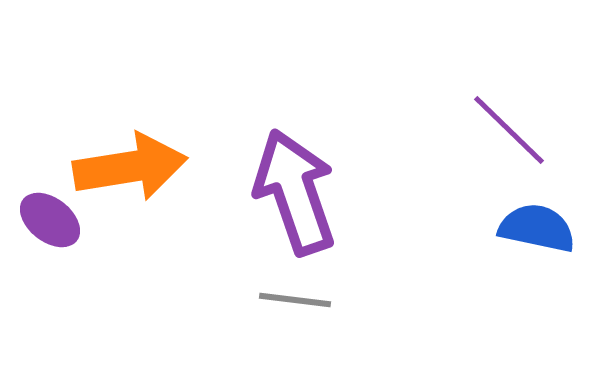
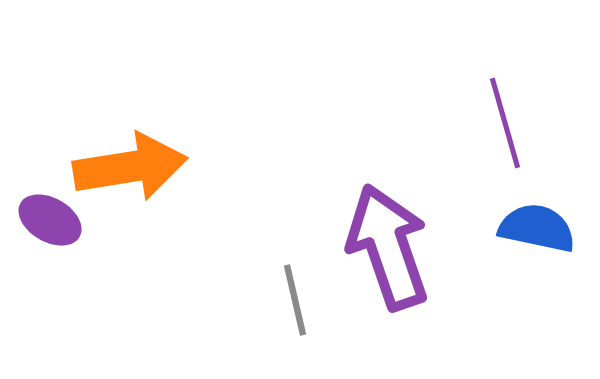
purple line: moved 4 px left, 7 px up; rotated 30 degrees clockwise
purple arrow: moved 93 px right, 55 px down
purple ellipse: rotated 8 degrees counterclockwise
gray line: rotated 70 degrees clockwise
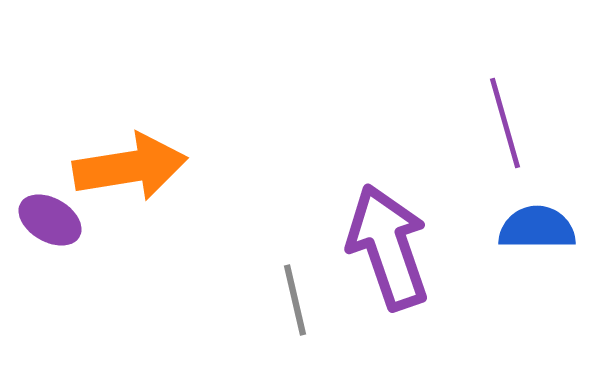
blue semicircle: rotated 12 degrees counterclockwise
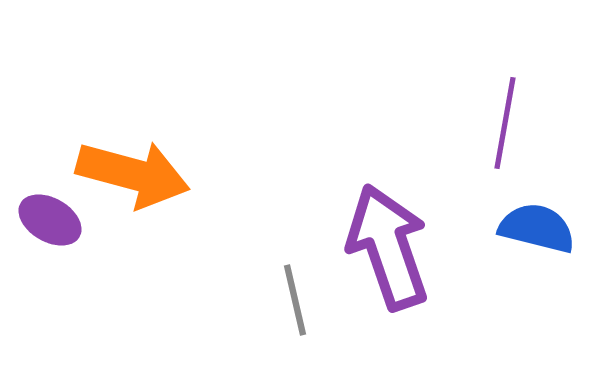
purple line: rotated 26 degrees clockwise
orange arrow: moved 3 px right, 7 px down; rotated 24 degrees clockwise
blue semicircle: rotated 14 degrees clockwise
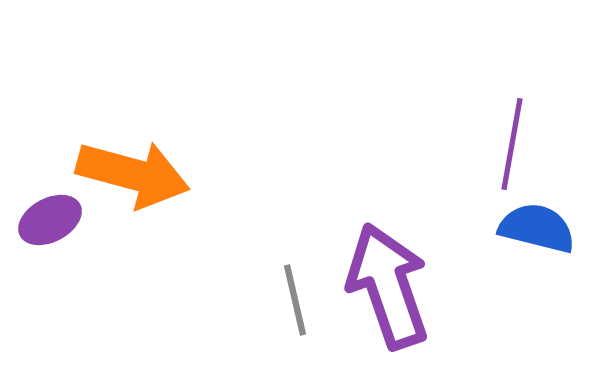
purple line: moved 7 px right, 21 px down
purple ellipse: rotated 58 degrees counterclockwise
purple arrow: moved 39 px down
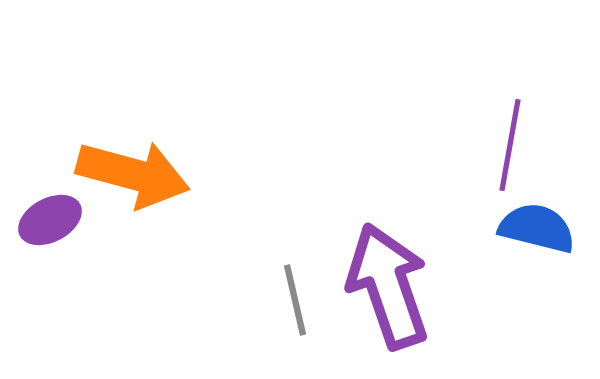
purple line: moved 2 px left, 1 px down
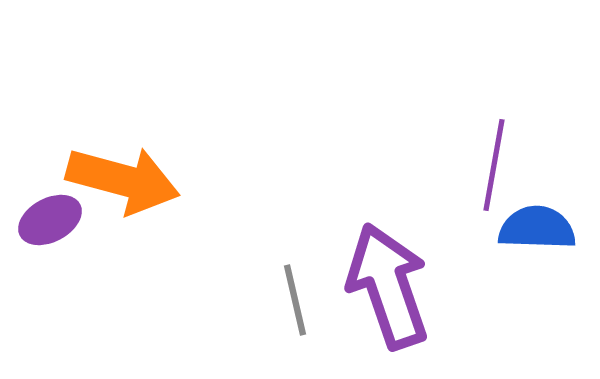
purple line: moved 16 px left, 20 px down
orange arrow: moved 10 px left, 6 px down
blue semicircle: rotated 12 degrees counterclockwise
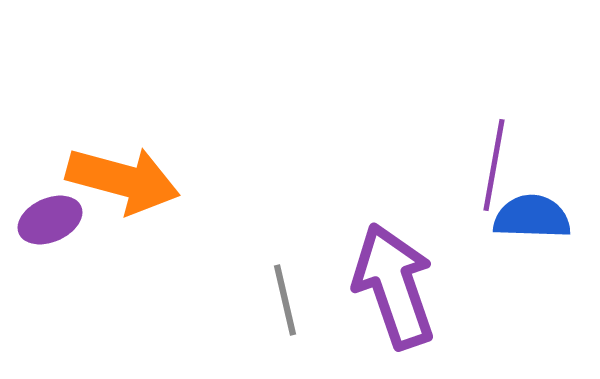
purple ellipse: rotated 4 degrees clockwise
blue semicircle: moved 5 px left, 11 px up
purple arrow: moved 6 px right
gray line: moved 10 px left
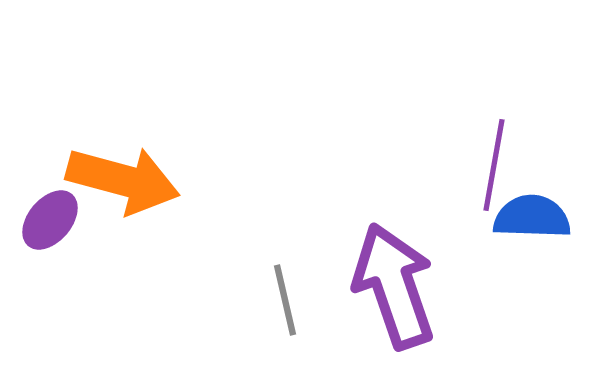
purple ellipse: rotated 26 degrees counterclockwise
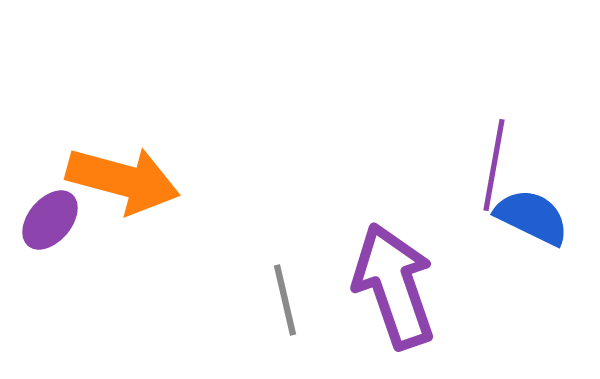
blue semicircle: rotated 24 degrees clockwise
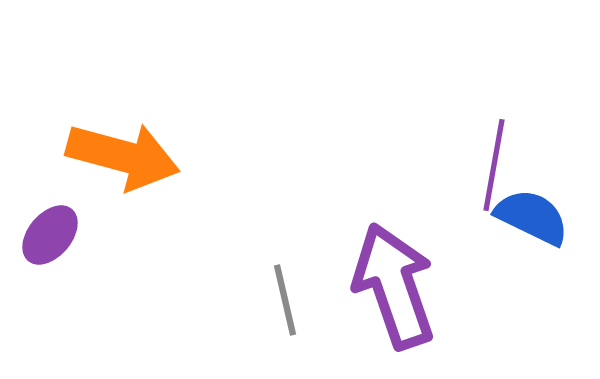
orange arrow: moved 24 px up
purple ellipse: moved 15 px down
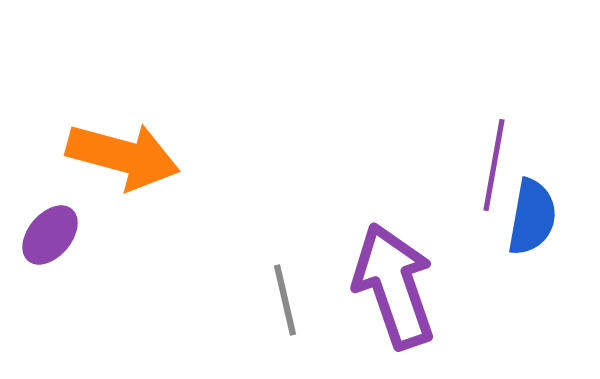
blue semicircle: rotated 74 degrees clockwise
